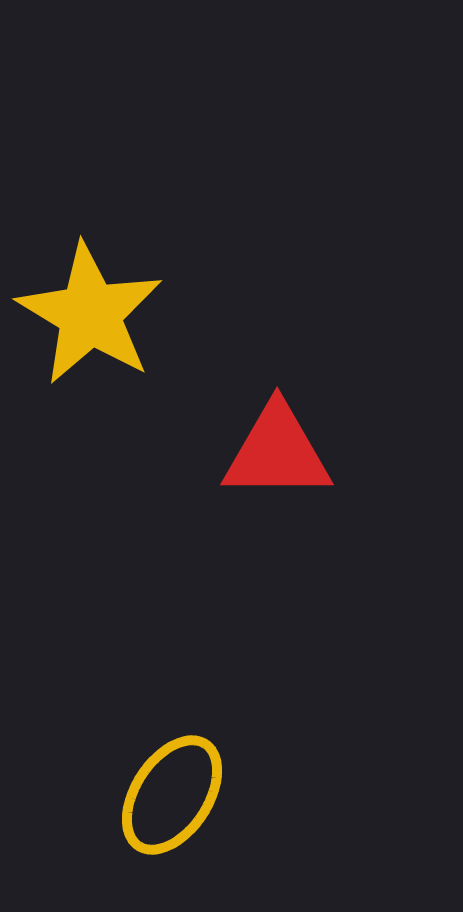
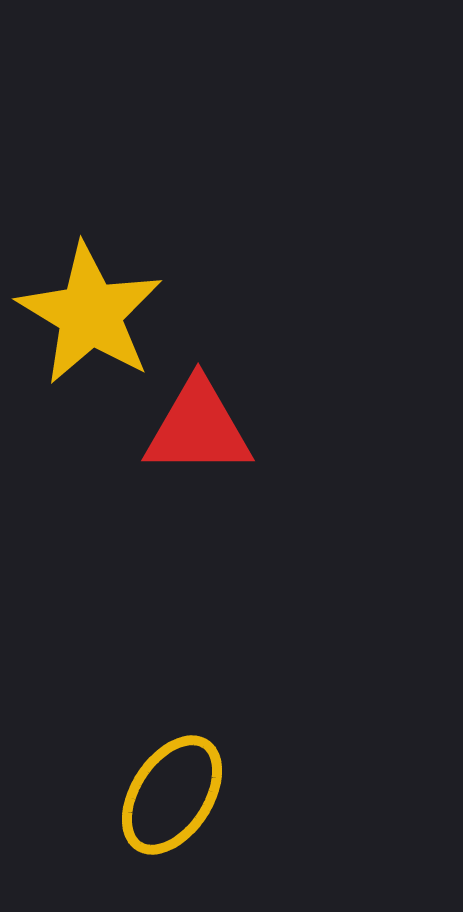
red triangle: moved 79 px left, 24 px up
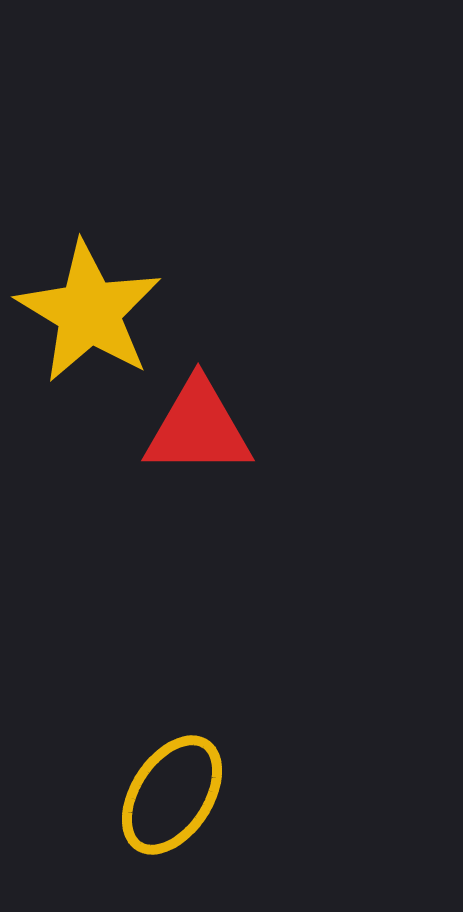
yellow star: moved 1 px left, 2 px up
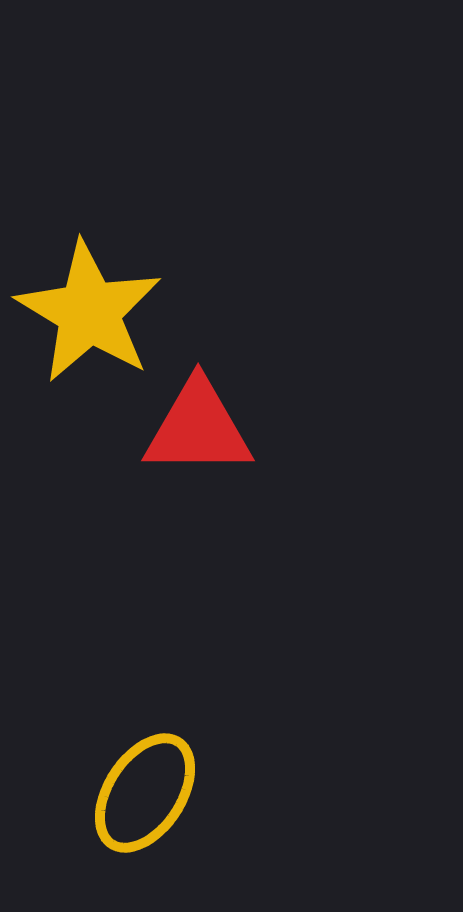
yellow ellipse: moved 27 px left, 2 px up
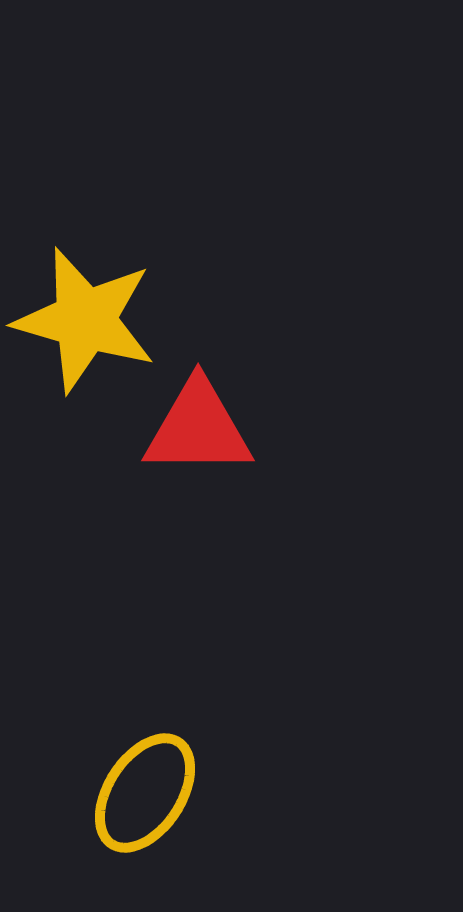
yellow star: moved 4 px left, 8 px down; rotated 15 degrees counterclockwise
